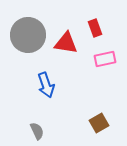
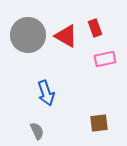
red triangle: moved 7 px up; rotated 20 degrees clockwise
blue arrow: moved 8 px down
brown square: rotated 24 degrees clockwise
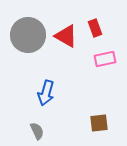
blue arrow: rotated 35 degrees clockwise
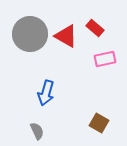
red rectangle: rotated 30 degrees counterclockwise
gray circle: moved 2 px right, 1 px up
brown square: rotated 36 degrees clockwise
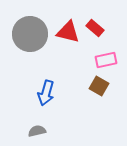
red triangle: moved 2 px right, 4 px up; rotated 15 degrees counterclockwise
pink rectangle: moved 1 px right, 1 px down
brown square: moved 37 px up
gray semicircle: rotated 78 degrees counterclockwise
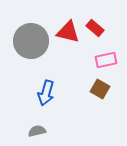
gray circle: moved 1 px right, 7 px down
brown square: moved 1 px right, 3 px down
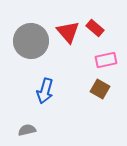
red triangle: rotated 35 degrees clockwise
blue arrow: moved 1 px left, 2 px up
gray semicircle: moved 10 px left, 1 px up
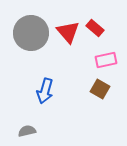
gray circle: moved 8 px up
gray semicircle: moved 1 px down
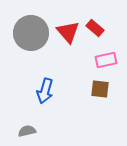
brown square: rotated 24 degrees counterclockwise
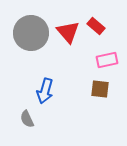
red rectangle: moved 1 px right, 2 px up
pink rectangle: moved 1 px right
gray semicircle: moved 12 px up; rotated 102 degrees counterclockwise
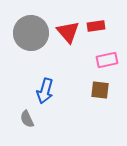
red rectangle: rotated 48 degrees counterclockwise
brown square: moved 1 px down
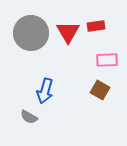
red triangle: rotated 10 degrees clockwise
pink rectangle: rotated 10 degrees clockwise
brown square: rotated 24 degrees clockwise
gray semicircle: moved 2 px right, 2 px up; rotated 36 degrees counterclockwise
